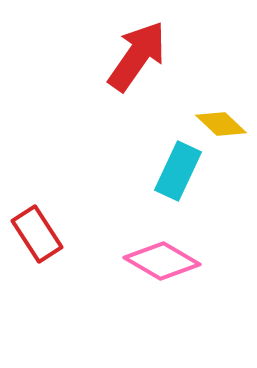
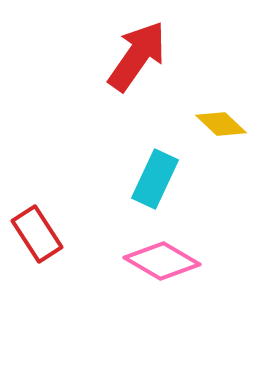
cyan rectangle: moved 23 px left, 8 px down
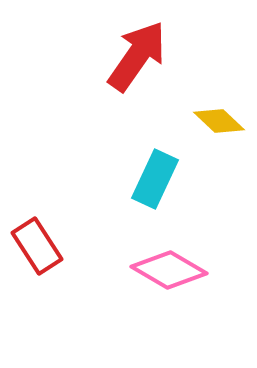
yellow diamond: moved 2 px left, 3 px up
red rectangle: moved 12 px down
pink diamond: moved 7 px right, 9 px down
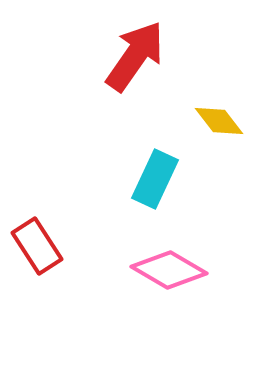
red arrow: moved 2 px left
yellow diamond: rotated 9 degrees clockwise
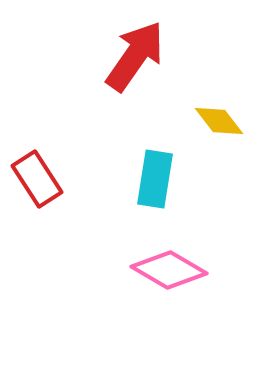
cyan rectangle: rotated 16 degrees counterclockwise
red rectangle: moved 67 px up
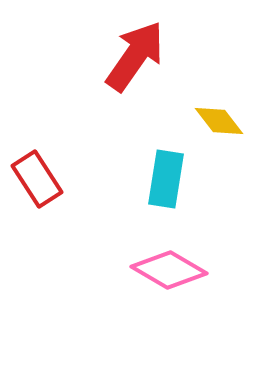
cyan rectangle: moved 11 px right
